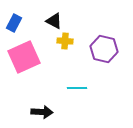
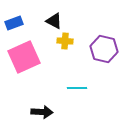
blue rectangle: rotated 42 degrees clockwise
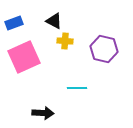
black arrow: moved 1 px right, 1 px down
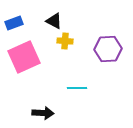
purple hexagon: moved 4 px right; rotated 16 degrees counterclockwise
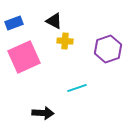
purple hexagon: rotated 16 degrees counterclockwise
cyan line: rotated 18 degrees counterclockwise
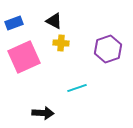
yellow cross: moved 4 px left, 2 px down
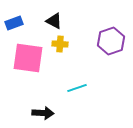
yellow cross: moved 1 px left, 1 px down
purple hexagon: moved 3 px right, 8 px up
pink square: moved 4 px right, 1 px down; rotated 32 degrees clockwise
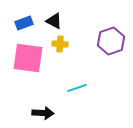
blue rectangle: moved 10 px right
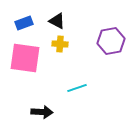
black triangle: moved 3 px right
purple hexagon: rotated 8 degrees clockwise
pink square: moved 3 px left
black arrow: moved 1 px left, 1 px up
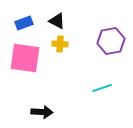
cyan line: moved 25 px right
